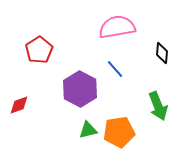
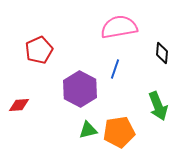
pink semicircle: moved 2 px right
red pentagon: rotated 8 degrees clockwise
blue line: rotated 60 degrees clockwise
red diamond: rotated 15 degrees clockwise
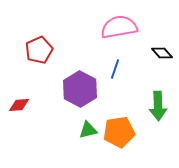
black diamond: rotated 45 degrees counterclockwise
green arrow: rotated 20 degrees clockwise
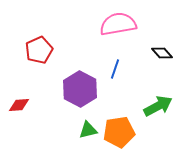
pink semicircle: moved 1 px left, 3 px up
green arrow: rotated 116 degrees counterclockwise
